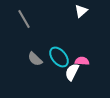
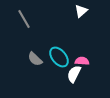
white semicircle: moved 2 px right, 2 px down
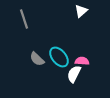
gray line: rotated 12 degrees clockwise
gray semicircle: moved 2 px right
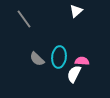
white triangle: moved 5 px left
gray line: rotated 18 degrees counterclockwise
cyan ellipse: rotated 45 degrees clockwise
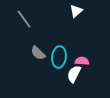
gray semicircle: moved 1 px right, 6 px up
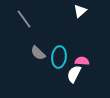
white triangle: moved 4 px right
